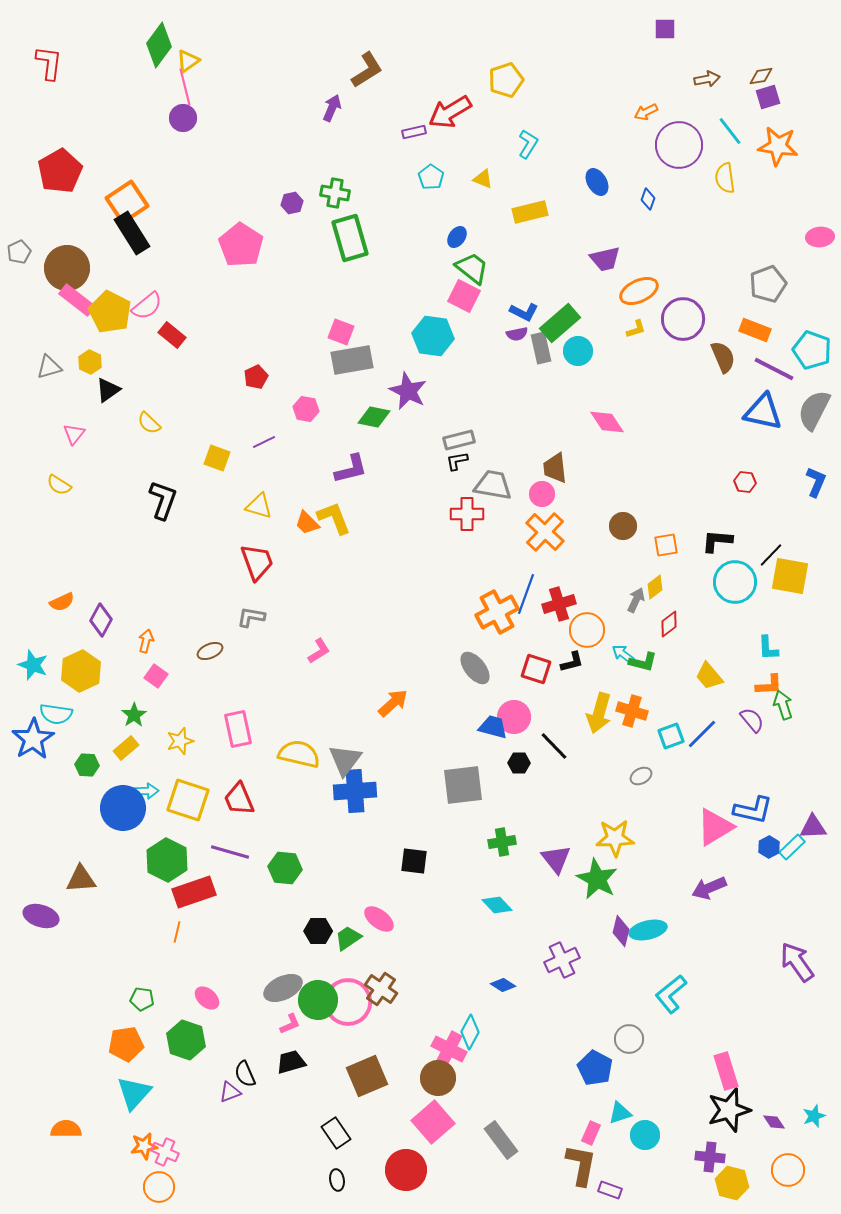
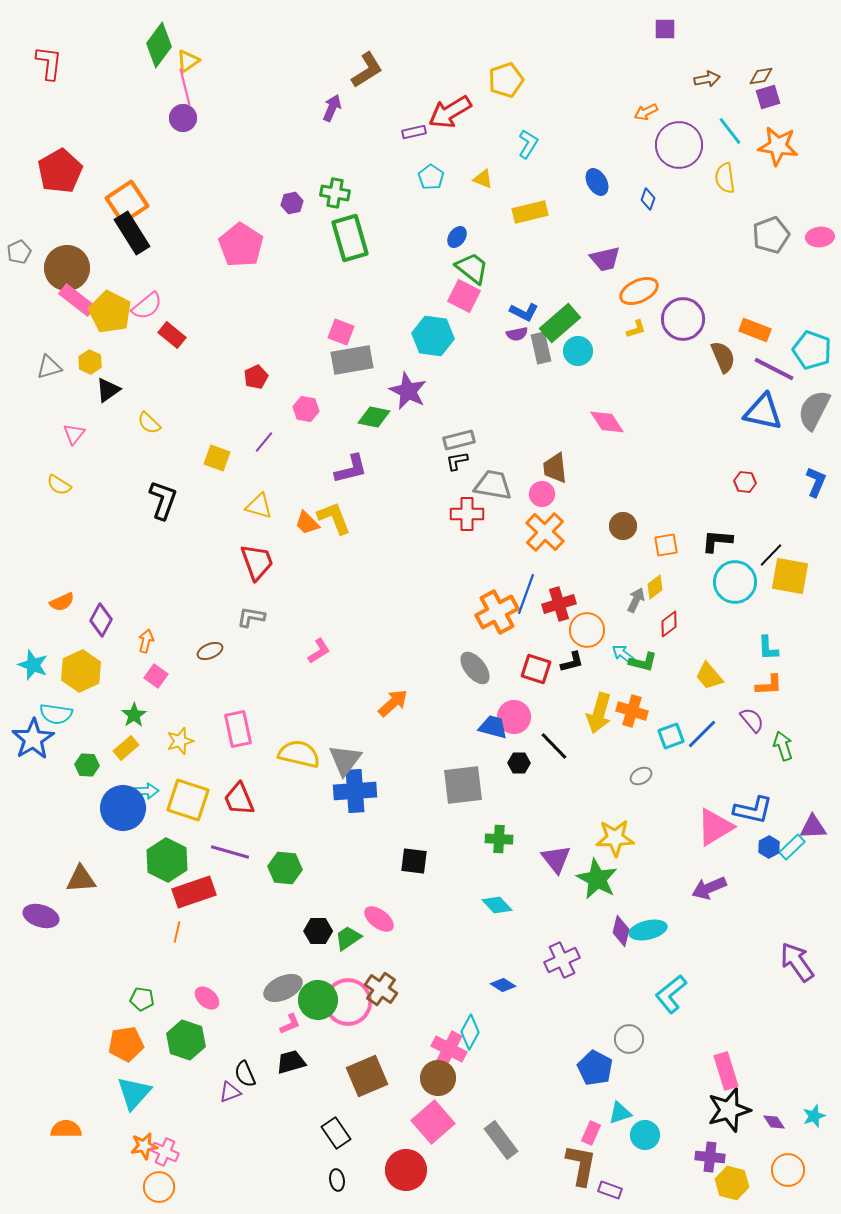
gray pentagon at (768, 284): moved 3 px right, 49 px up
purple line at (264, 442): rotated 25 degrees counterclockwise
green arrow at (783, 705): moved 41 px down
green cross at (502, 842): moved 3 px left, 3 px up; rotated 12 degrees clockwise
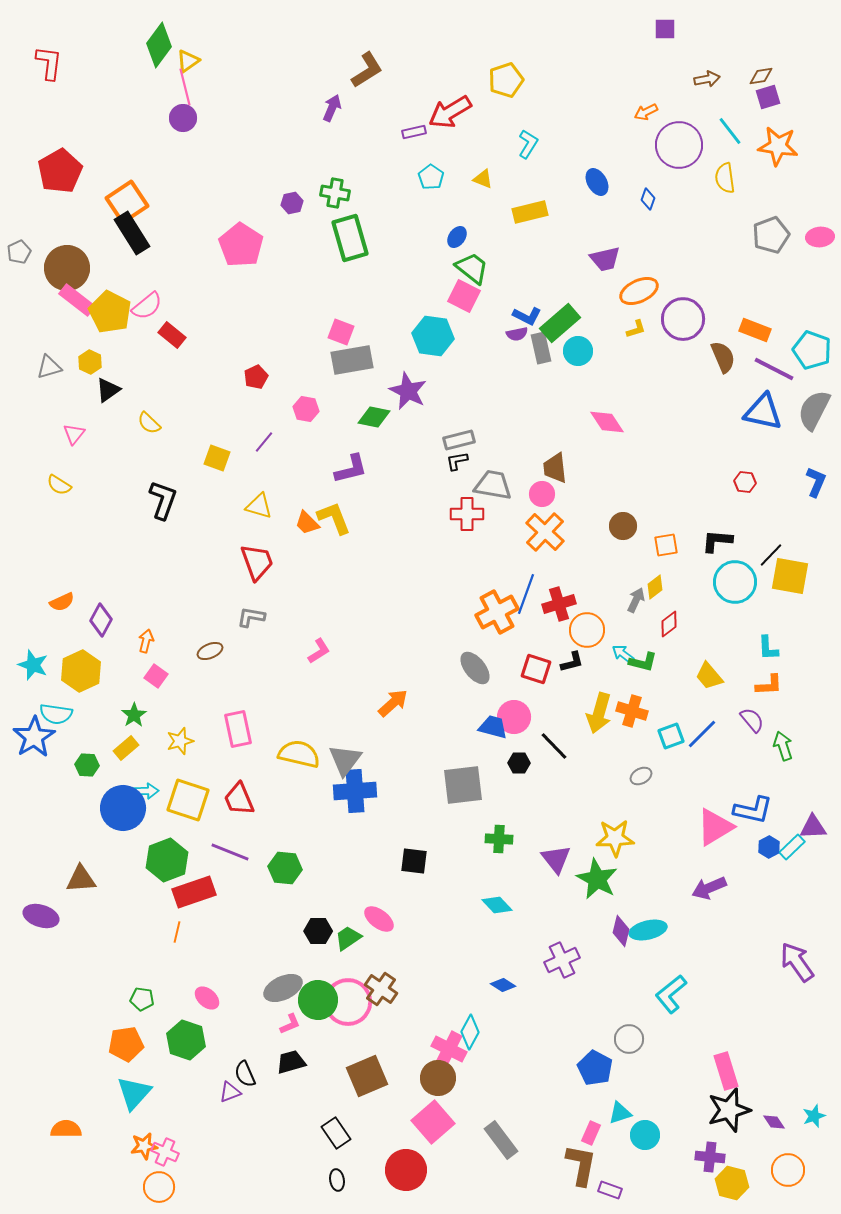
blue L-shape at (524, 312): moved 3 px right, 4 px down
blue star at (33, 739): moved 1 px right, 2 px up
purple line at (230, 852): rotated 6 degrees clockwise
green hexagon at (167, 860): rotated 12 degrees clockwise
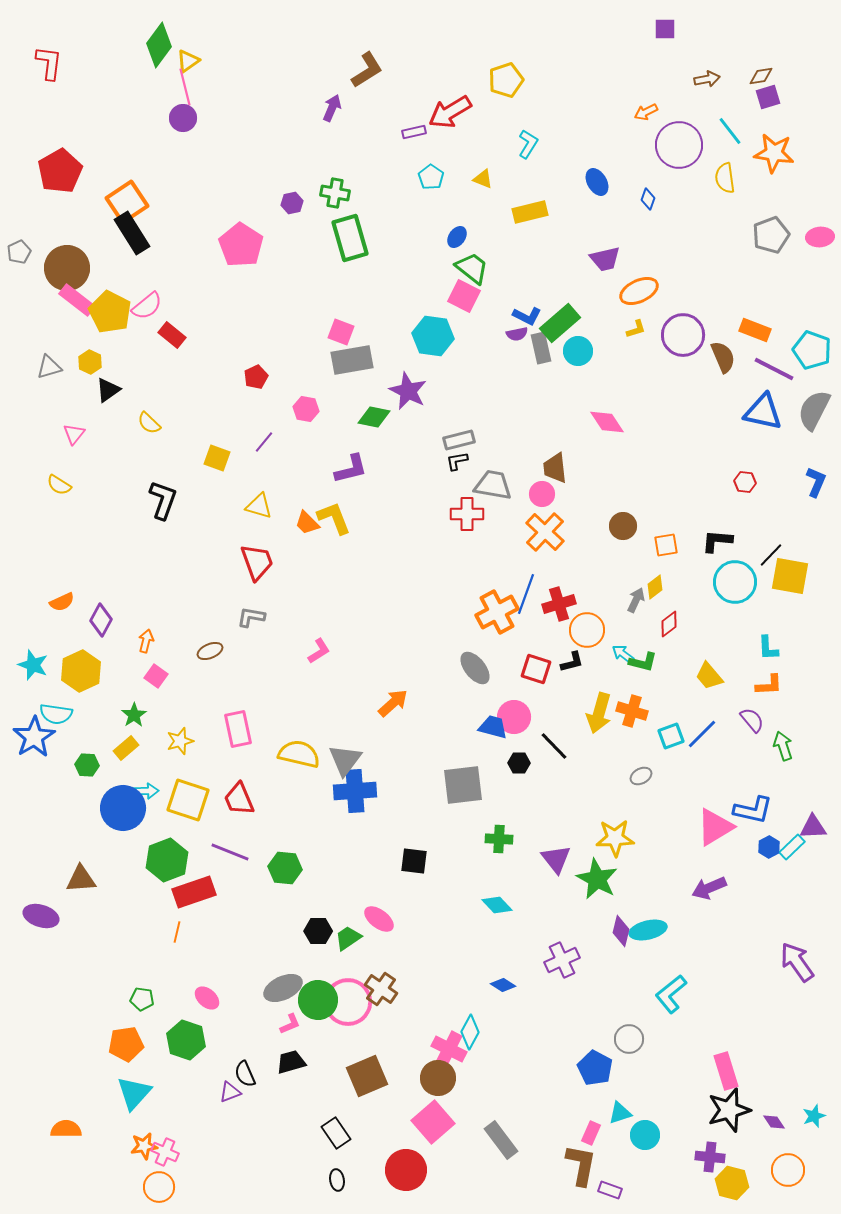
orange star at (778, 146): moved 4 px left, 7 px down
purple circle at (683, 319): moved 16 px down
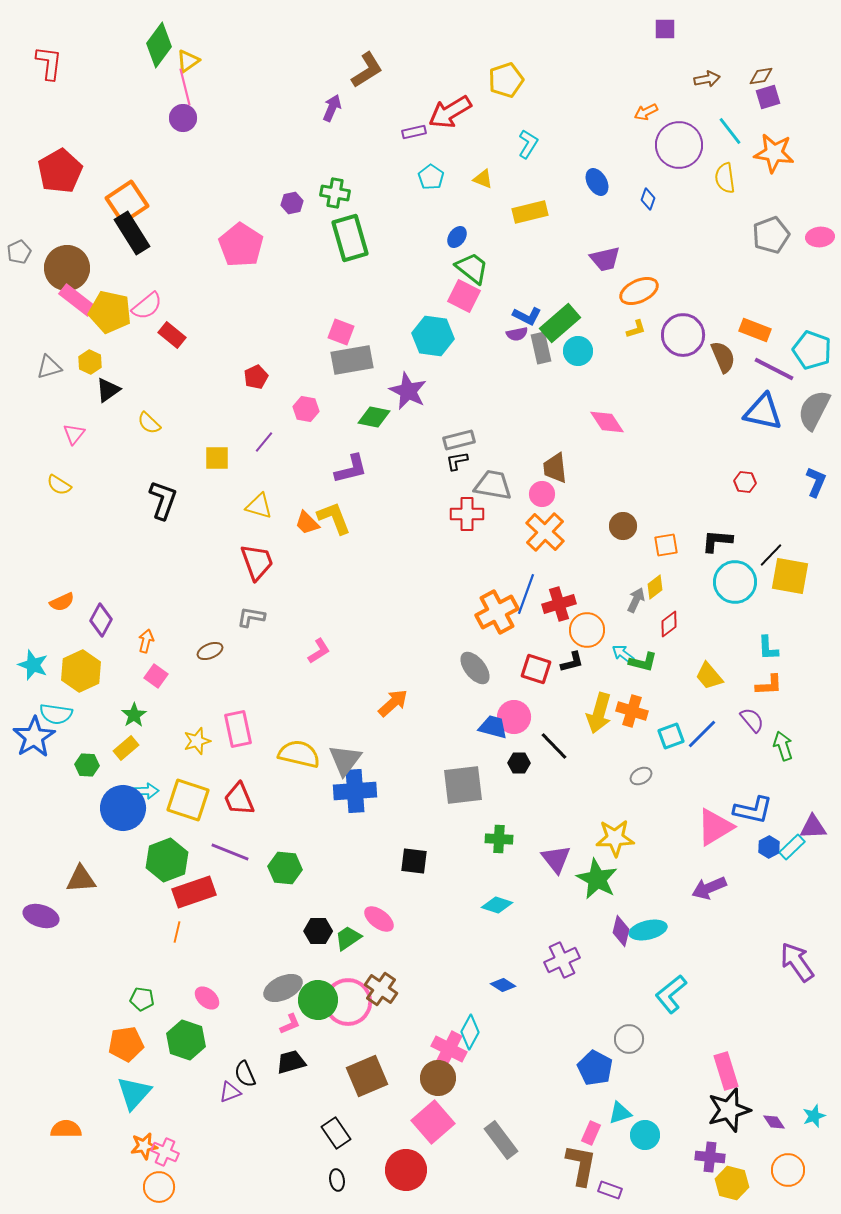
yellow pentagon at (110, 312): rotated 15 degrees counterclockwise
yellow square at (217, 458): rotated 20 degrees counterclockwise
yellow star at (180, 741): moved 17 px right
cyan diamond at (497, 905): rotated 28 degrees counterclockwise
